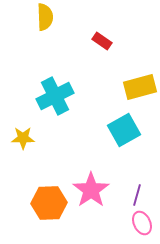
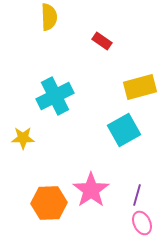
yellow semicircle: moved 4 px right
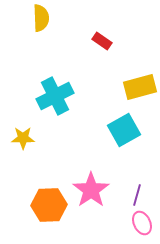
yellow semicircle: moved 8 px left, 1 px down
orange hexagon: moved 2 px down
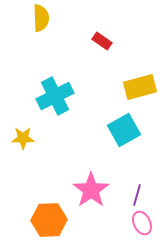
orange hexagon: moved 15 px down
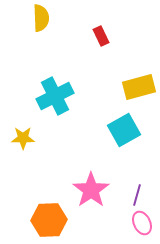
red rectangle: moved 1 px left, 5 px up; rotated 30 degrees clockwise
yellow rectangle: moved 1 px left
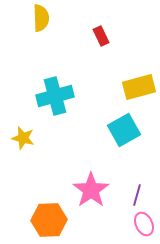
cyan cross: rotated 12 degrees clockwise
yellow star: rotated 15 degrees clockwise
pink ellipse: moved 2 px right, 1 px down
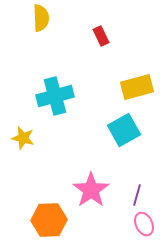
yellow rectangle: moved 2 px left
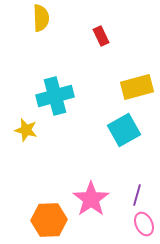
yellow star: moved 3 px right, 8 px up
pink star: moved 9 px down
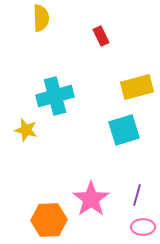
cyan square: rotated 12 degrees clockwise
pink ellipse: moved 1 px left, 3 px down; rotated 65 degrees counterclockwise
